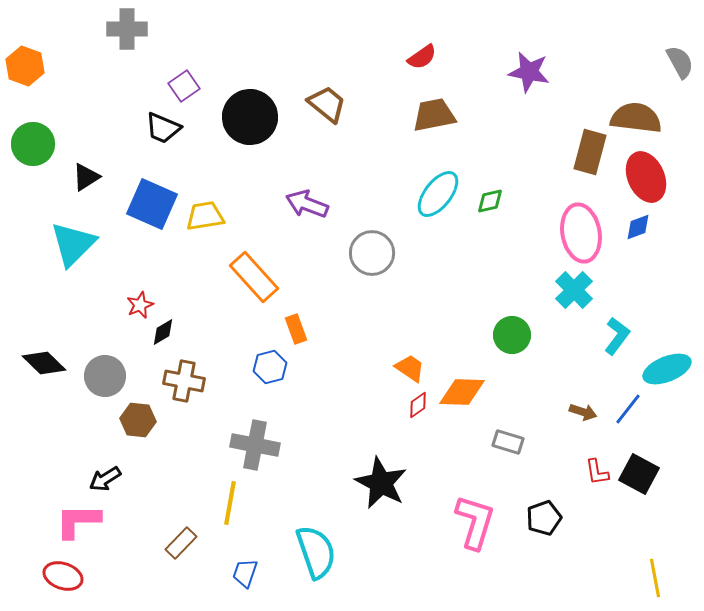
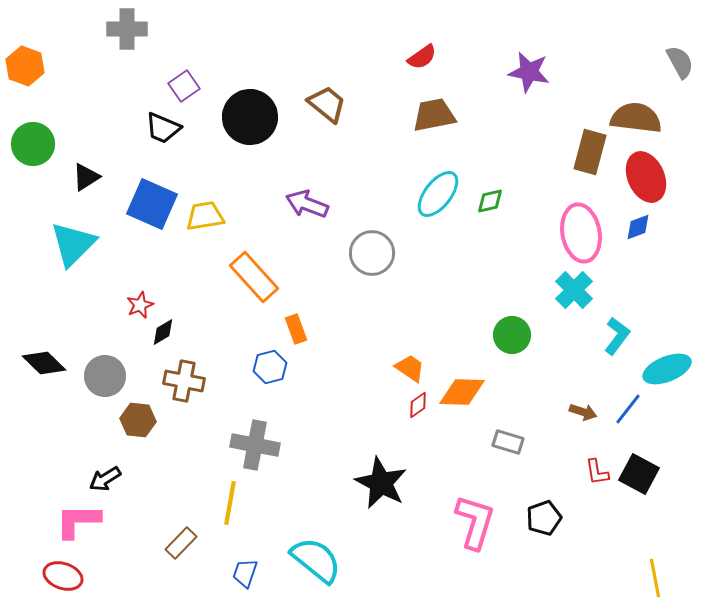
cyan semicircle at (316, 552): moved 8 px down; rotated 32 degrees counterclockwise
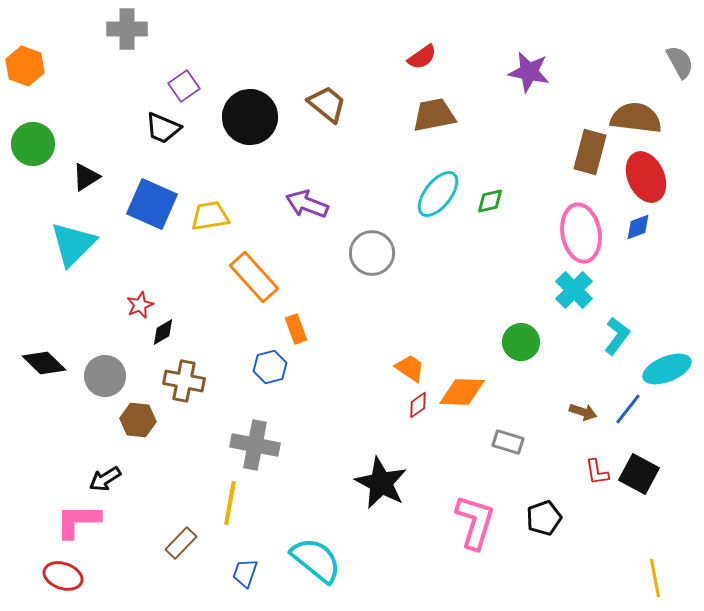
yellow trapezoid at (205, 216): moved 5 px right
green circle at (512, 335): moved 9 px right, 7 px down
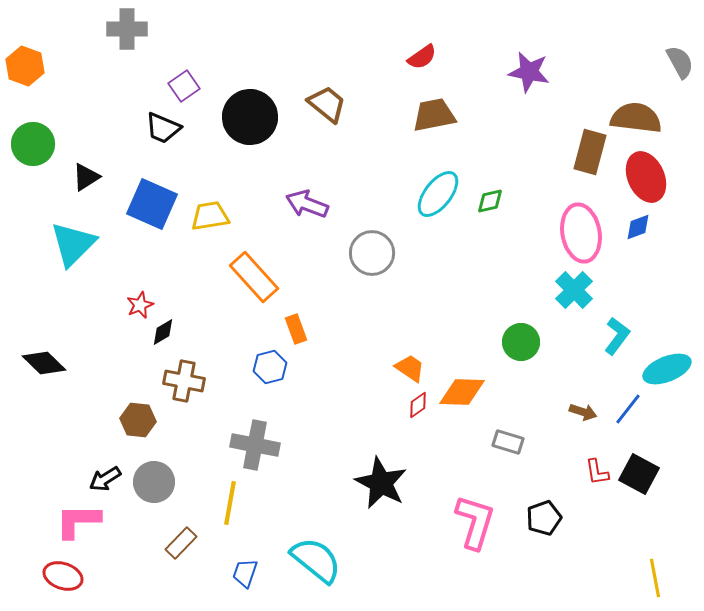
gray circle at (105, 376): moved 49 px right, 106 px down
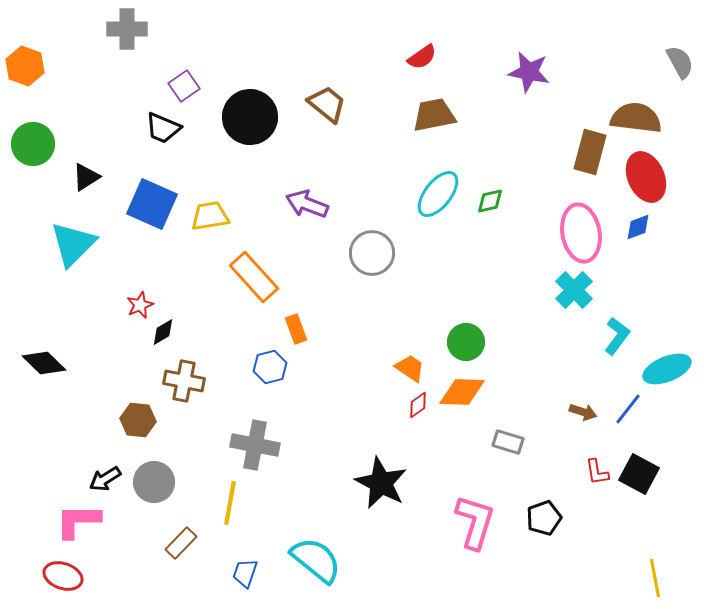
green circle at (521, 342): moved 55 px left
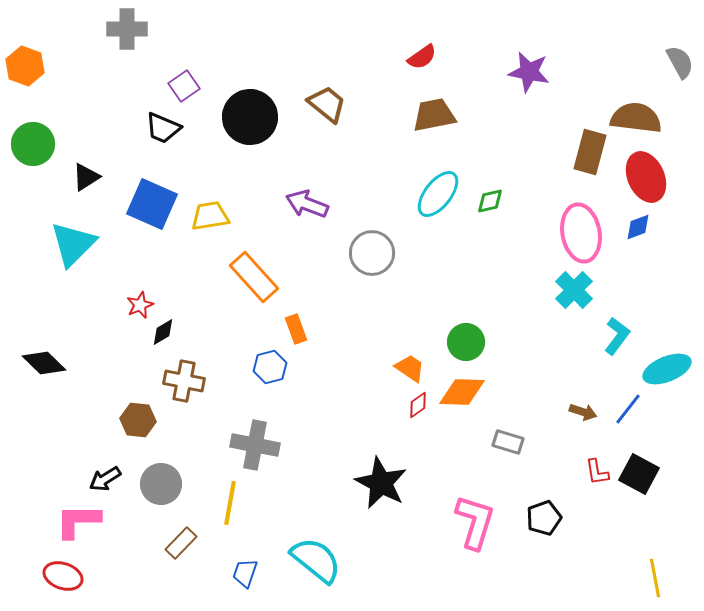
gray circle at (154, 482): moved 7 px right, 2 px down
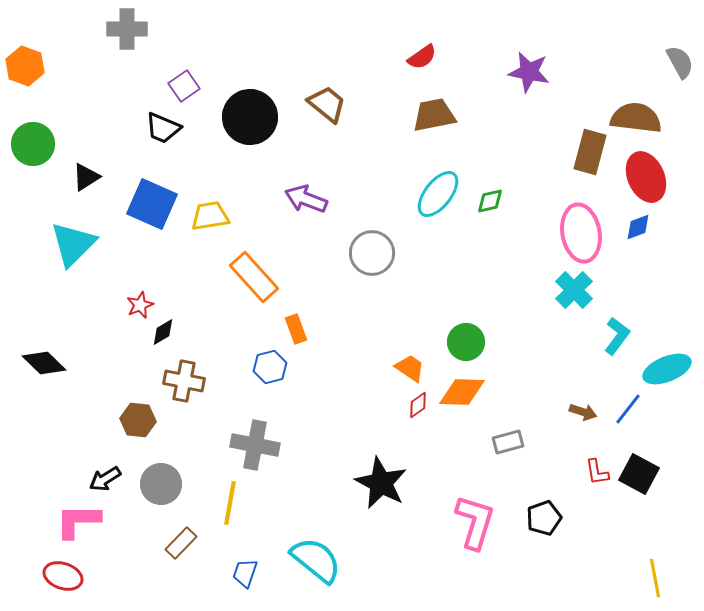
purple arrow at (307, 204): moved 1 px left, 5 px up
gray rectangle at (508, 442): rotated 32 degrees counterclockwise
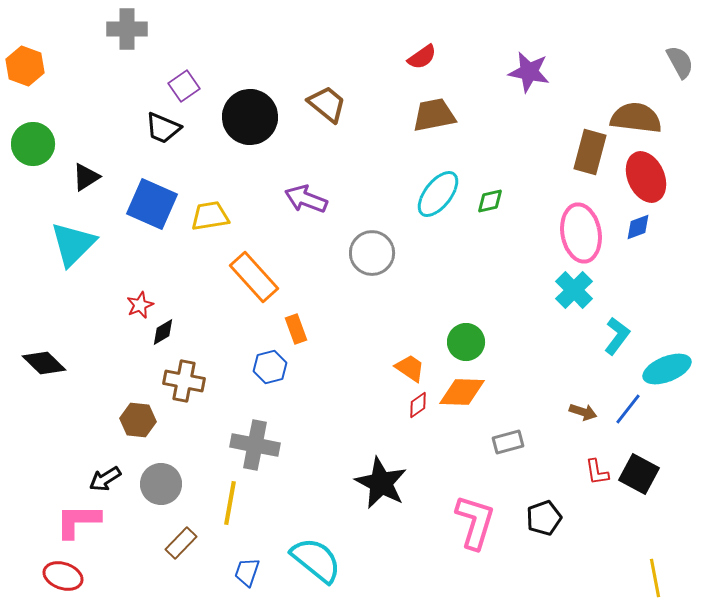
blue trapezoid at (245, 573): moved 2 px right, 1 px up
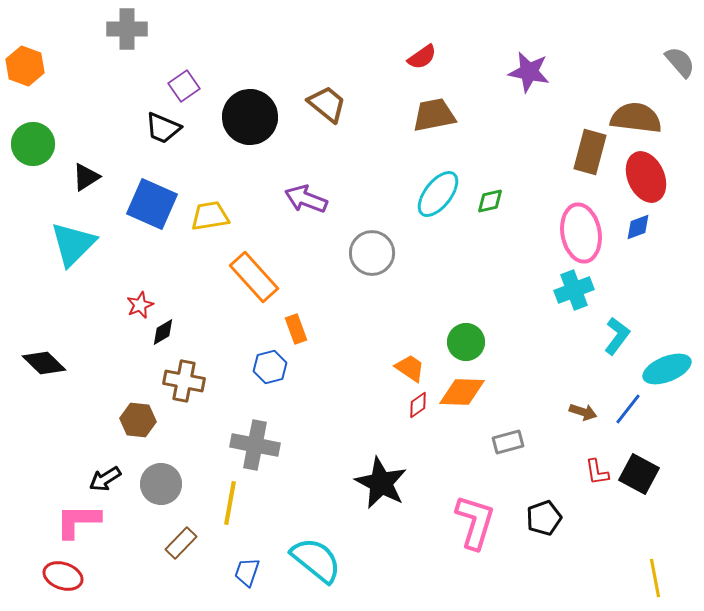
gray semicircle at (680, 62): rotated 12 degrees counterclockwise
cyan cross at (574, 290): rotated 24 degrees clockwise
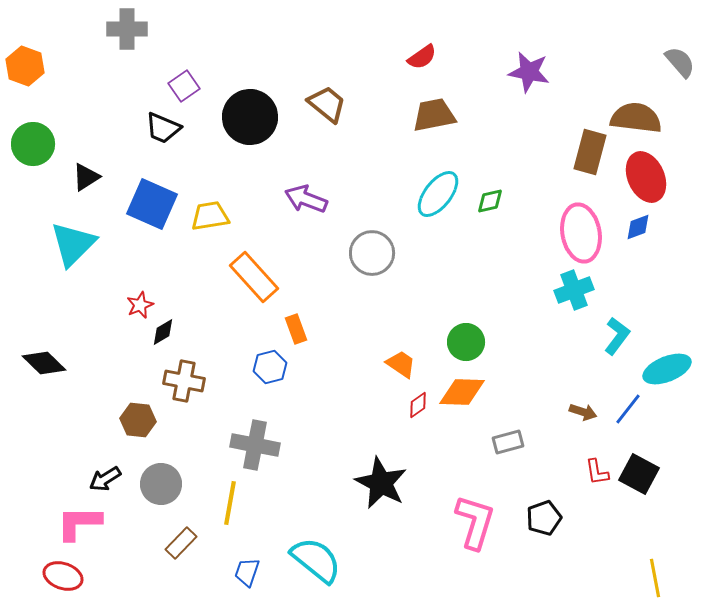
orange trapezoid at (410, 368): moved 9 px left, 4 px up
pink L-shape at (78, 521): moved 1 px right, 2 px down
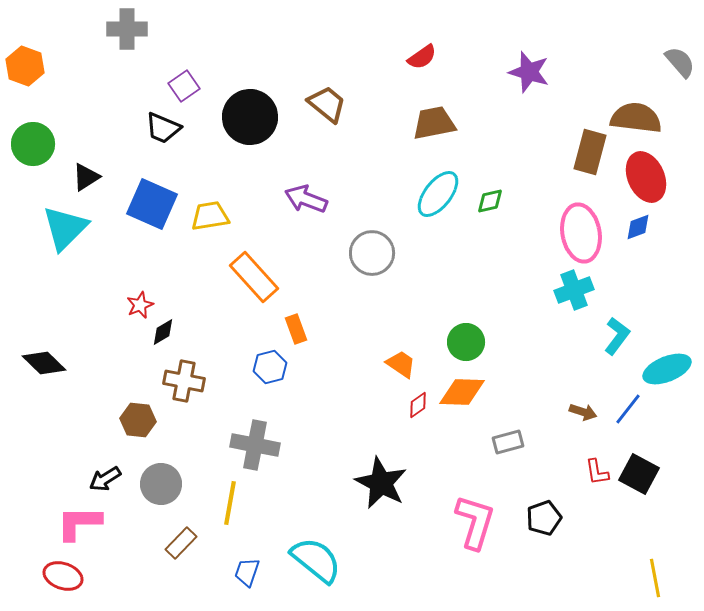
purple star at (529, 72): rotated 6 degrees clockwise
brown trapezoid at (434, 115): moved 8 px down
cyan triangle at (73, 244): moved 8 px left, 16 px up
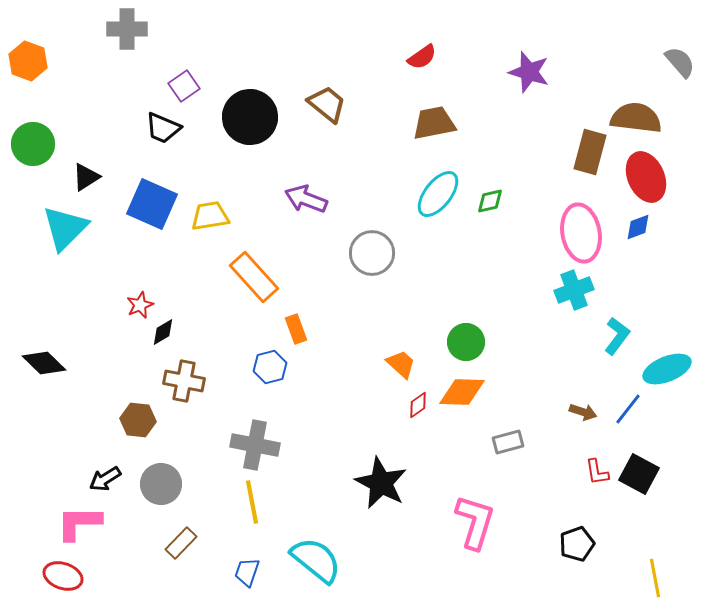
orange hexagon at (25, 66): moved 3 px right, 5 px up
orange trapezoid at (401, 364): rotated 8 degrees clockwise
yellow line at (230, 503): moved 22 px right, 1 px up; rotated 21 degrees counterclockwise
black pentagon at (544, 518): moved 33 px right, 26 px down
